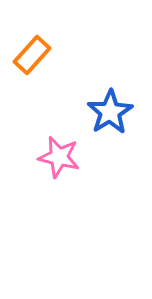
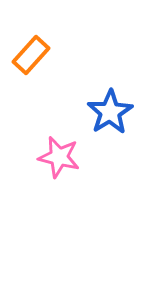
orange rectangle: moved 1 px left
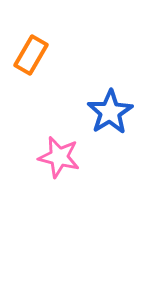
orange rectangle: rotated 12 degrees counterclockwise
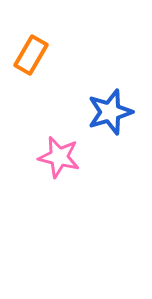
blue star: rotated 15 degrees clockwise
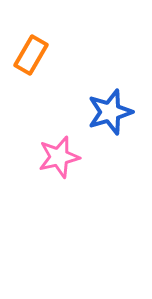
pink star: rotated 27 degrees counterclockwise
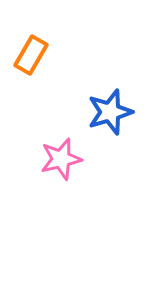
pink star: moved 2 px right, 2 px down
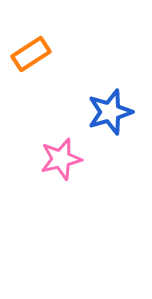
orange rectangle: moved 1 px up; rotated 27 degrees clockwise
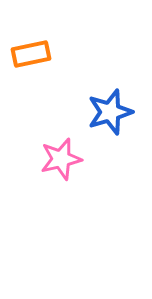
orange rectangle: rotated 21 degrees clockwise
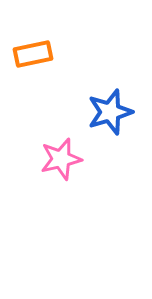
orange rectangle: moved 2 px right
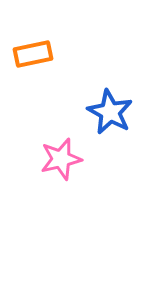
blue star: rotated 27 degrees counterclockwise
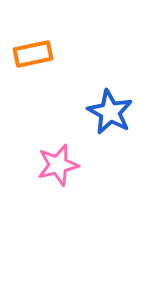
pink star: moved 3 px left, 6 px down
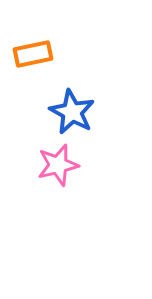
blue star: moved 38 px left
